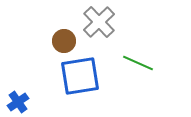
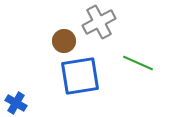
gray cross: rotated 16 degrees clockwise
blue cross: moved 2 px left, 1 px down; rotated 25 degrees counterclockwise
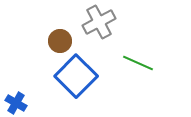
brown circle: moved 4 px left
blue square: moved 4 px left; rotated 36 degrees counterclockwise
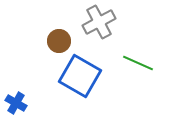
brown circle: moved 1 px left
blue square: moved 4 px right; rotated 15 degrees counterclockwise
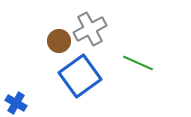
gray cross: moved 9 px left, 7 px down
blue square: rotated 24 degrees clockwise
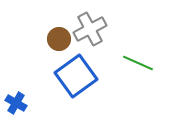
brown circle: moved 2 px up
blue square: moved 4 px left
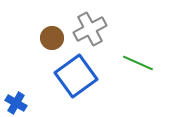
brown circle: moved 7 px left, 1 px up
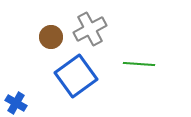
brown circle: moved 1 px left, 1 px up
green line: moved 1 px right, 1 px down; rotated 20 degrees counterclockwise
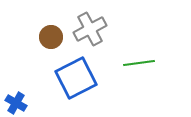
green line: moved 1 px up; rotated 12 degrees counterclockwise
blue square: moved 2 px down; rotated 9 degrees clockwise
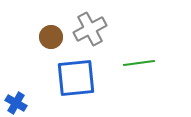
blue square: rotated 21 degrees clockwise
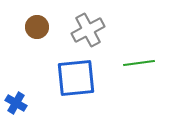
gray cross: moved 2 px left, 1 px down
brown circle: moved 14 px left, 10 px up
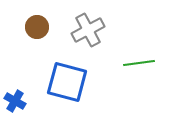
blue square: moved 9 px left, 4 px down; rotated 21 degrees clockwise
blue cross: moved 1 px left, 2 px up
